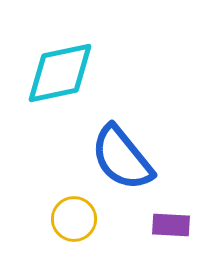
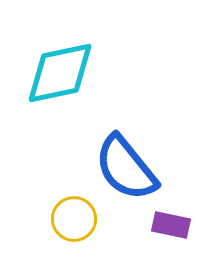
blue semicircle: moved 4 px right, 10 px down
purple rectangle: rotated 9 degrees clockwise
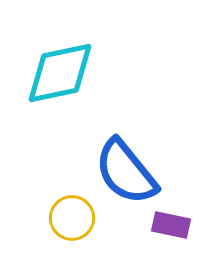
blue semicircle: moved 4 px down
yellow circle: moved 2 px left, 1 px up
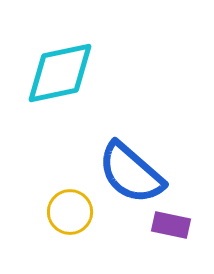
blue semicircle: moved 5 px right, 1 px down; rotated 10 degrees counterclockwise
yellow circle: moved 2 px left, 6 px up
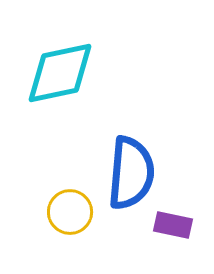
blue semicircle: rotated 126 degrees counterclockwise
purple rectangle: moved 2 px right
